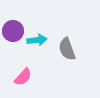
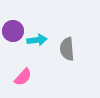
gray semicircle: rotated 15 degrees clockwise
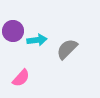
gray semicircle: rotated 50 degrees clockwise
pink semicircle: moved 2 px left, 1 px down
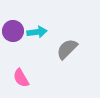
cyan arrow: moved 8 px up
pink semicircle: rotated 108 degrees clockwise
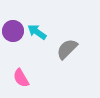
cyan arrow: rotated 138 degrees counterclockwise
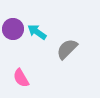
purple circle: moved 2 px up
